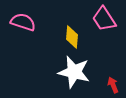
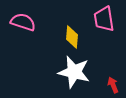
pink trapezoid: rotated 24 degrees clockwise
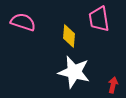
pink trapezoid: moved 5 px left
yellow diamond: moved 3 px left, 1 px up
red arrow: rotated 35 degrees clockwise
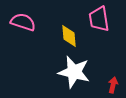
yellow diamond: rotated 10 degrees counterclockwise
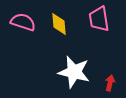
yellow diamond: moved 10 px left, 12 px up
red arrow: moved 3 px left, 2 px up
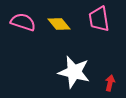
yellow diamond: rotated 35 degrees counterclockwise
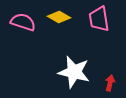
yellow diamond: moved 7 px up; rotated 20 degrees counterclockwise
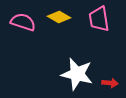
white star: moved 3 px right, 2 px down
red arrow: rotated 84 degrees clockwise
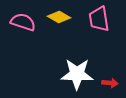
white star: rotated 12 degrees counterclockwise
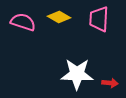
pink trapezoid: rotated 12 degrees clockwise
